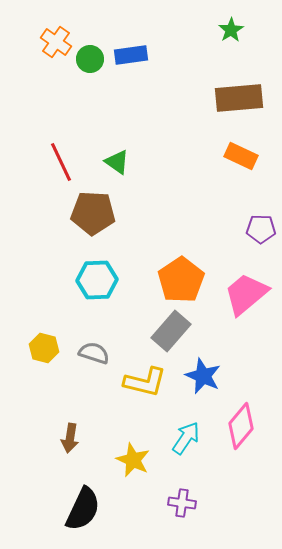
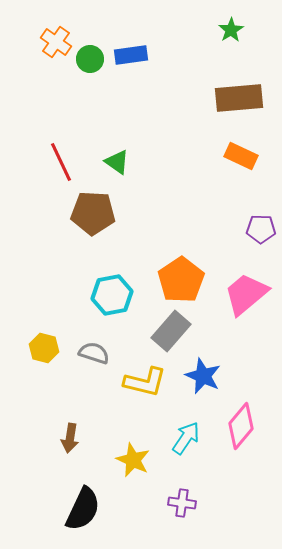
cyan hexagon: moved 15 px right, 15 px down; rotated 9 degrees counterclockwise
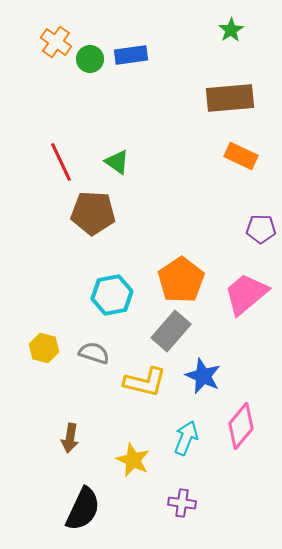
brown rectangle: moved 9 px left
cyan arrow: rotated 12 degrees counterclockwise
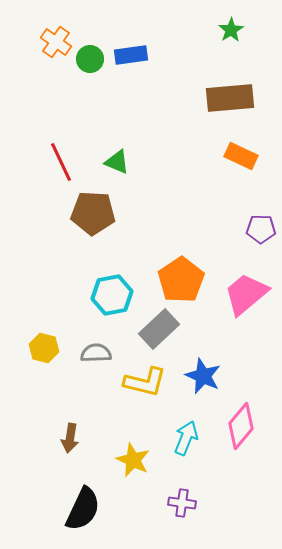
green triangle: rotated 12 degrees counterclockwise
gray rectangle: moved 12 px left, 2 px up; rotated 6 degrees clockwise
gray semicircle: moved 2 px right; rotated 20 degrees counterclockwise
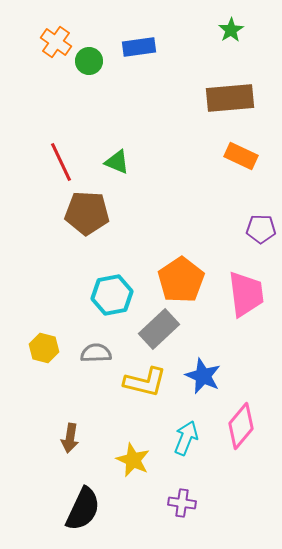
blue rectangle: moved 8 px right, 8 px up
green circle: moved 1 px left, 2 px down
brown pentagon: moved 6 px left
pink trapezoid: rotated 123 degrees clockwise
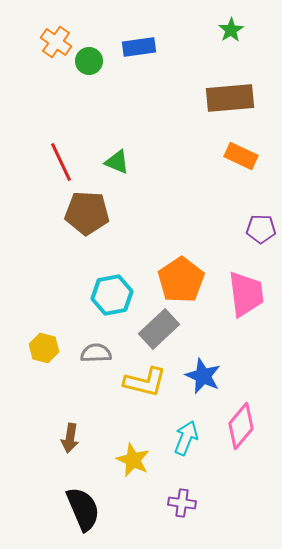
black semicircle: rotated 48 degrees counterclockwise
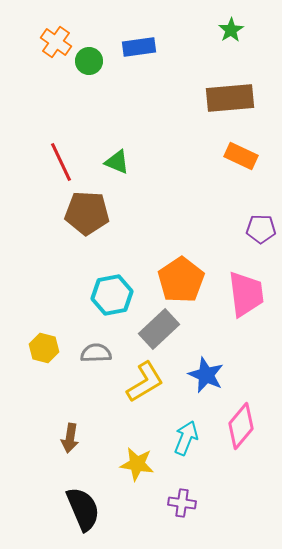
blue star: moved 3 px right, 1 px up
yellow L-shape: rotated 45 degrees counterclockwise
yellow star: moved 4 px right, 4 px down; rotated 16 degrees counterclockwise
